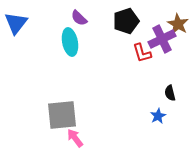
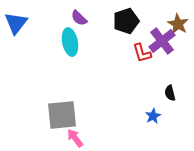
purple cross: moved 2 px down; rotated 12 degrees counterclockwise
blue star: moved 5 px left
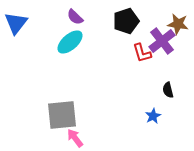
purple semicircle: moved 4 px left, 1 px up
brown star: rotated 20 degrees counterclockwise
cyan ellipse: rotated 60 degrees clockwise
black semicircle: moved 2 px left, 3 px up
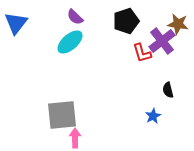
pink arrow: rotated 36 degrees clockwise
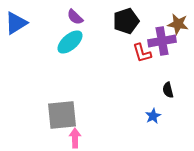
blue triangle: rotated 20 degrees clockwise
purple cross: rotated 28 degrees clockwise
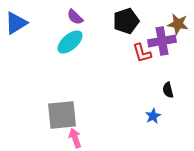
pink arrow: rotated 18 degrees counterclockwise
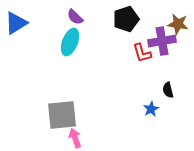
black pentagon: moved 2 px up
cyan ellipse: rotated 28 degrees counterclockwise
blue star: moved 2 px left, 7 px up
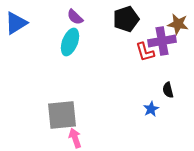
red L-shape: moved 3 px right, 1 px up
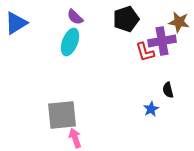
brown star: moved 1 px right, 2 px up
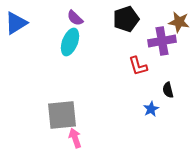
purple semicircle: moved 1 px down
red L-shape: moved 7 px left, 14 px down
